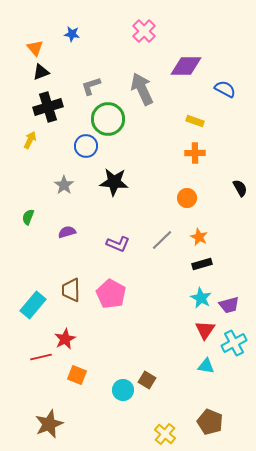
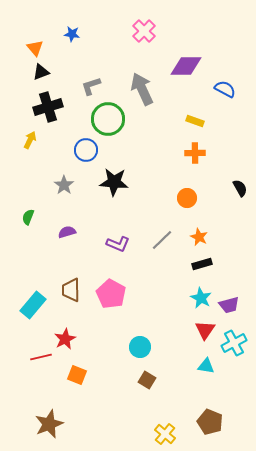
blue circle: moved 4 px down
cyan circle: moved 17 px right, 43 px up
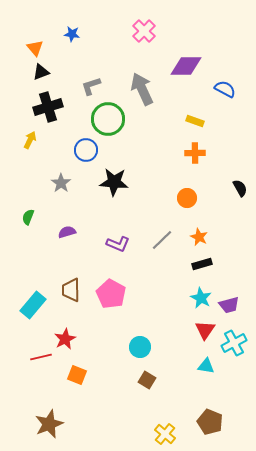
gray star: moved 3 px left, 2 px up
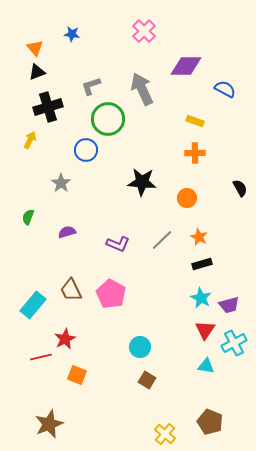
black triangle: moved 4 px left
black star: moved 28 px right
brown trapezoid: rotated 25 degrees counterclockwise
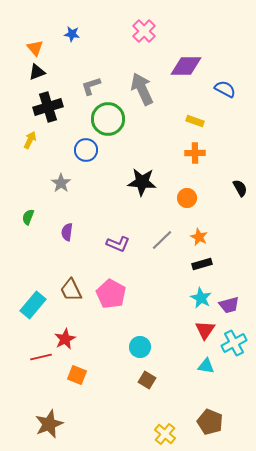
purple semicircle: rotated 66 degrees counterclockwise
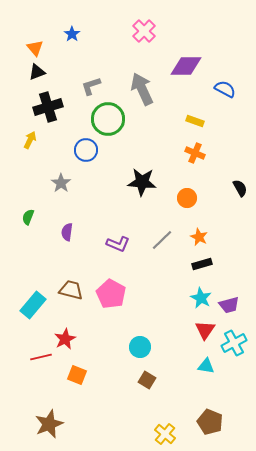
blue star: rotated 28 degrees clockwise
orange cross: rotated 24 degrees clockwise
brown trapezoid: rotated 130 degrees clockwise
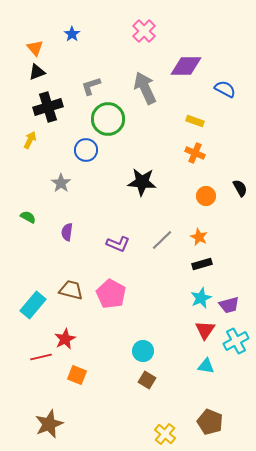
gray arrow: moved 3 px right, 1 px up
orange circle: moved 19 px right, 2 px up
green semicircle: rotated 98 degrees clockwise
cyan star: rotated 20 degrees clockwise
cyan cross: moved 2 px right, 2 px up
cyan circle: moved 3 px right, 4 px down
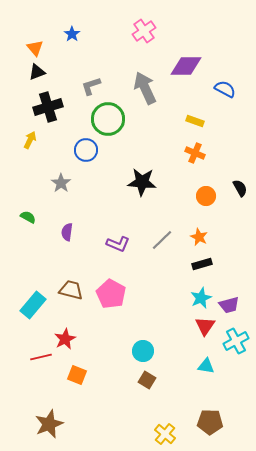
pink cross: rotated 10 degrees clockwise
red triangle: moved 4 px up
brown pentagon: rotated 20 degrees counterclockwise
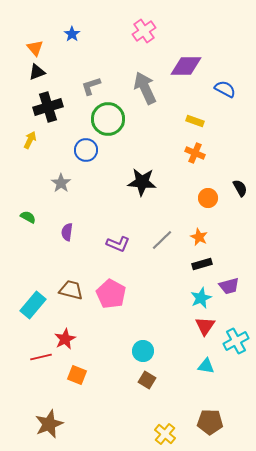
orange circle: moved 2 px right, 2 px down
purple trapezoid: moved 19 px up
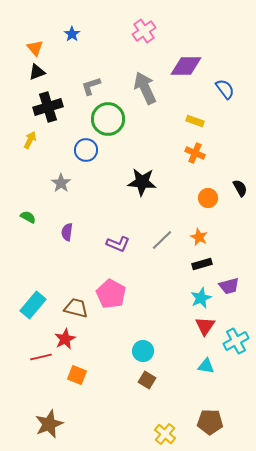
blue semicircle: rotated 25 degrees clockwise
brown trapezoid: moved 5 px right, 18 px down
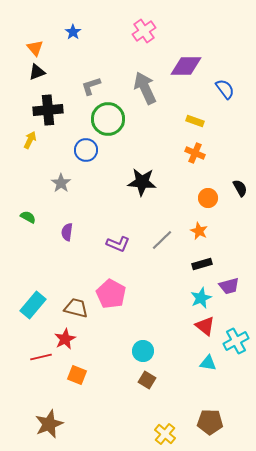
blue star: moved 1 px right, 2 px up
black cross: moved 3 px down; rotated 12 degrees clockwise
orange star: moved 6 px up
red triangle: rotated 25 degrees counterclockwise
cyan triangle: moved 2 px right, 3 px up
